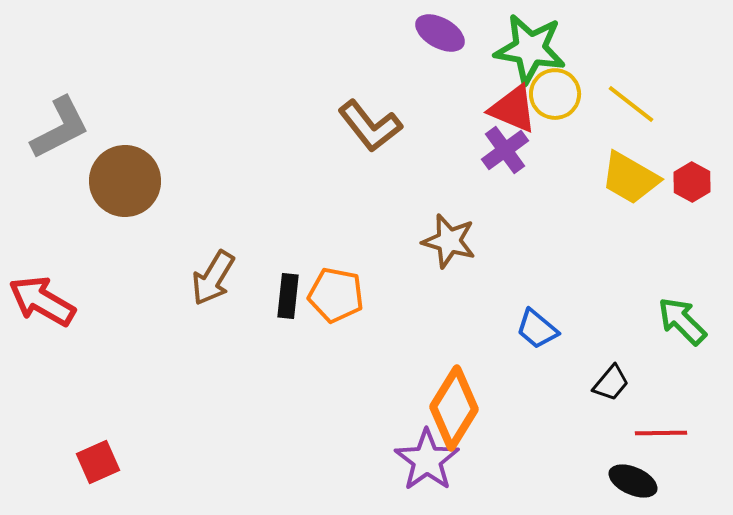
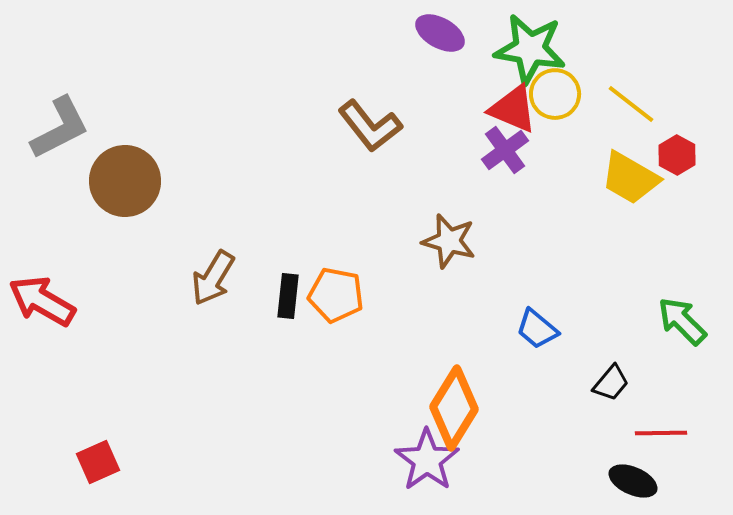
red hexagon: moved 15 px left, 27 px up
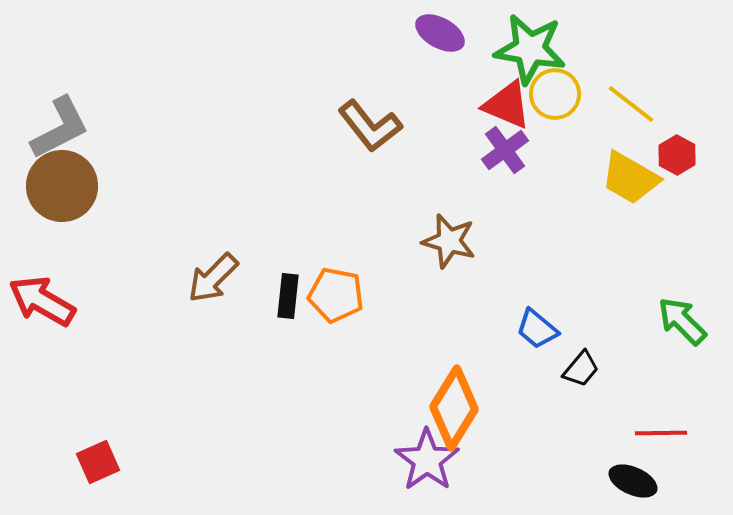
red triangle: moved 6 px left, 4 px up
brown circle: moved 63 px left, 5 px down
brown arrow: rotated 14 degrees clockwise
black trapezoid: moved 30 px left, 14 px up
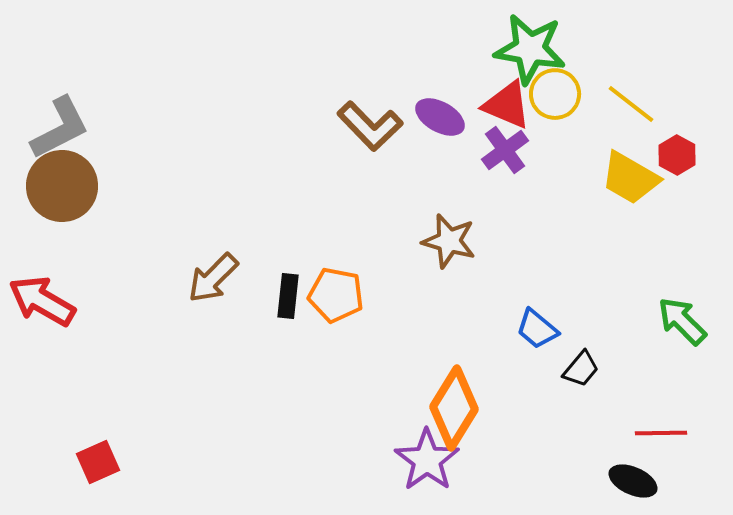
purple ellipse: moved 84 px down
brown L-shape: rotated 6 degrees counterclockwise
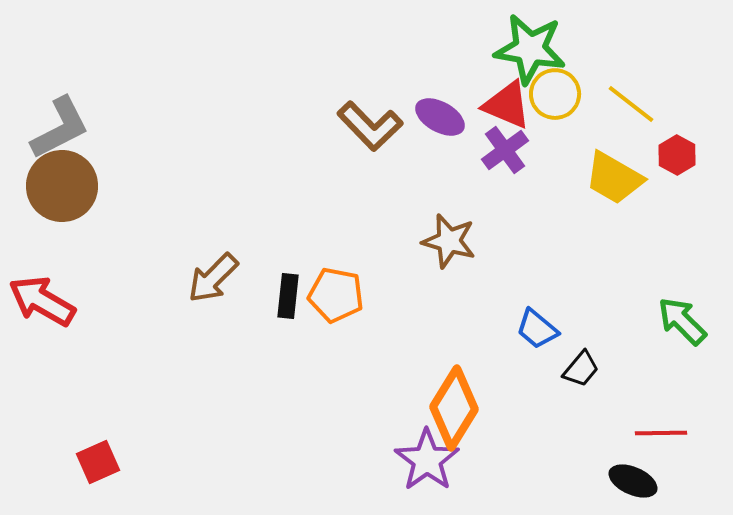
yellow trapezoid: moved 16 px left
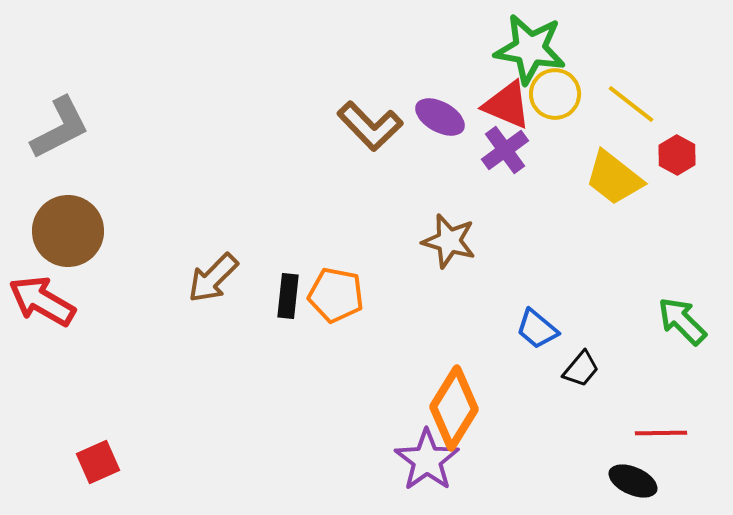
yellow trapezoid: rotated 8 degrees clockwise
brown circle: moved 6 px right, 45 px down
